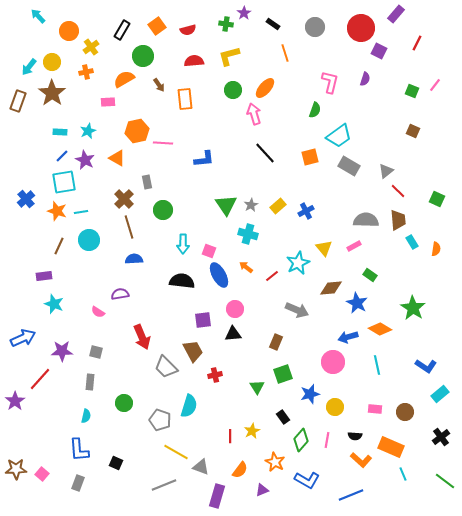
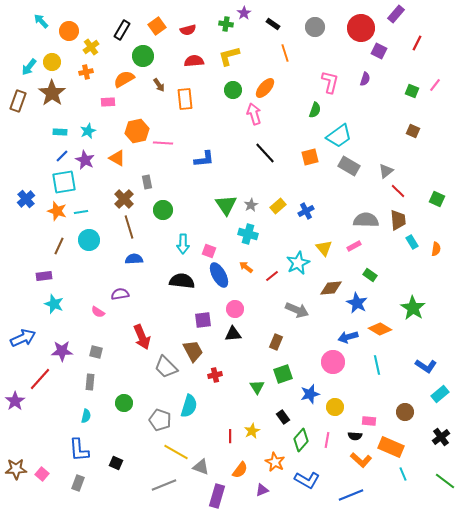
cyan arrow at (38, 16): moved 3 px right, 5 px down
pink rectangle at (375, 409): moved 6 px left, 12 px down
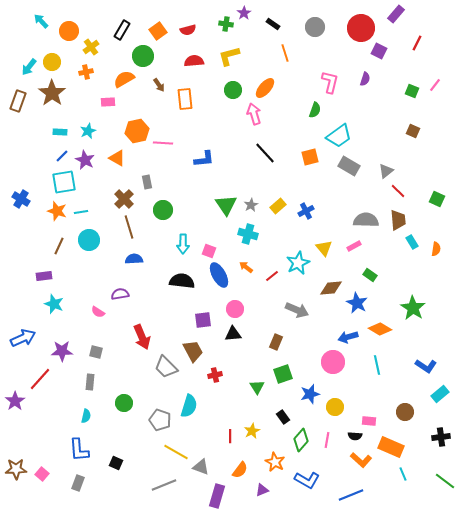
orange square at (157, 26): moved 1 px right, 5 px down
blue cross at (26, 199): moved 5 px left; rotated 18 degrees counterclockwise
black cross at (441, 437): rotated 30 degrees clockwise
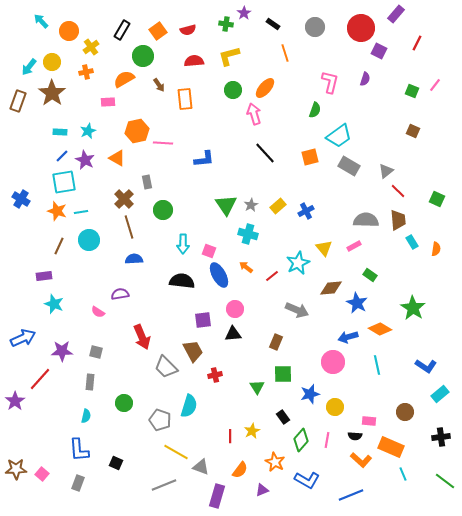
green square at (283, 374): rotated 18 degrees clockwise
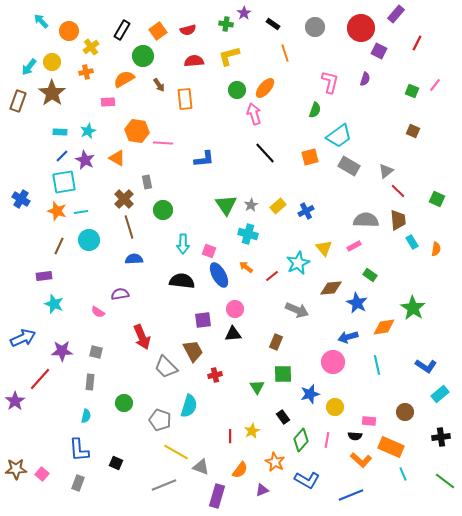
green circle at (233, 90): moved 4 px right
orange hexagon at (137, 131): rotated 20 degrees clockwise
orange diamond at (380, 329): moved 4 px right, 2 px up; rotated 40 degrees counterclockwise
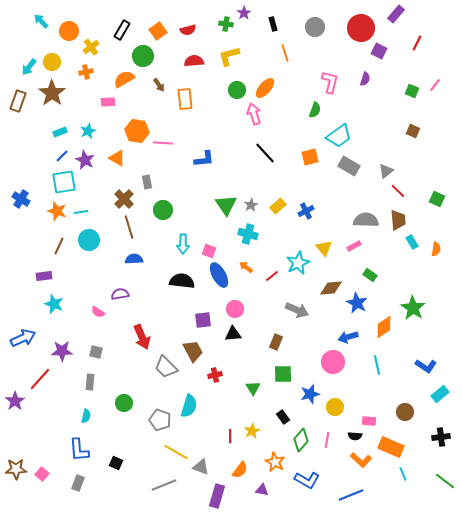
black rectangle at (273, 24): rotated 40 degrees clockwise
cyan rectangle at (60, 132): rotated 24 degrees counterclockwise
orange diamond at (384, 327): rotated 25 degrees counterclockwise
green triangle at (257, 387): moved 4 px left, 1 px down
purple triangle at (262, 490): rotated 32 degrees clockwise
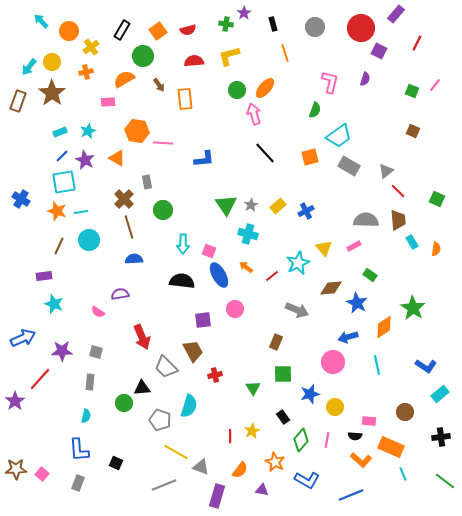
black triangle at (233, 334): moved 91 px left, 54 px down
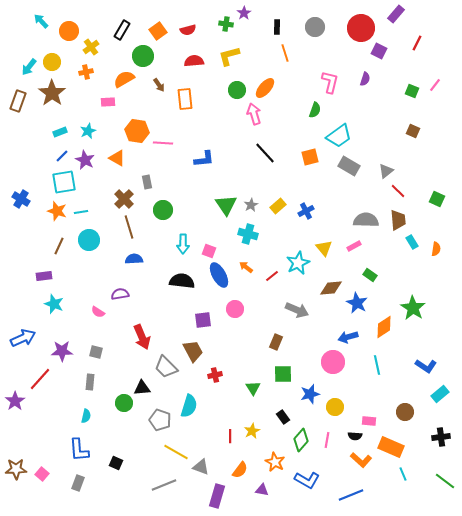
black rectangle at (273, 24): moved 4 px right, 3 px down; rotated 16 degrees clockwise
